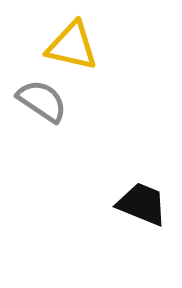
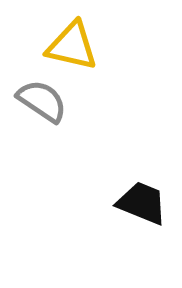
black trapezoid: moved 1 px up
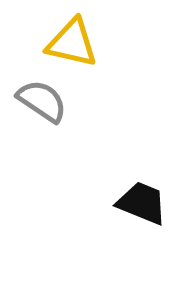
yellow triangle: moved 3 px up
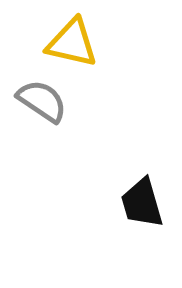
black trapezoid: rotated 128 degrees counterclockwise
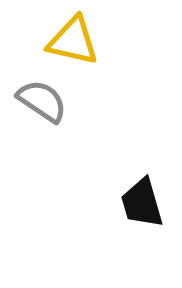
yellow triangle: moved 1 px right, 2 px up
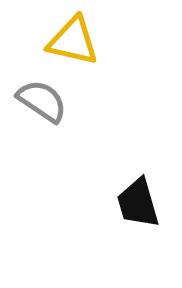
black trapezoid: moved 4 px left
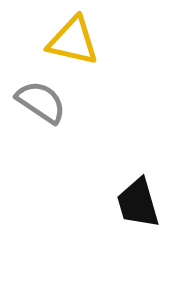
gray semicircle: moved 1 px left, 1 px down
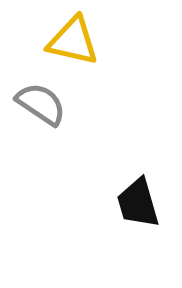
gray semicircle: moved 2 px down
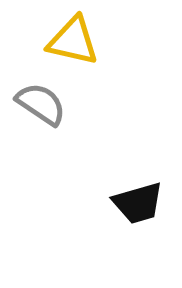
black trapezoid: rotated 90 degrees counterclockwise
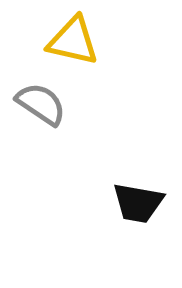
black trapezoid: rotated 26 degrees clockwise
